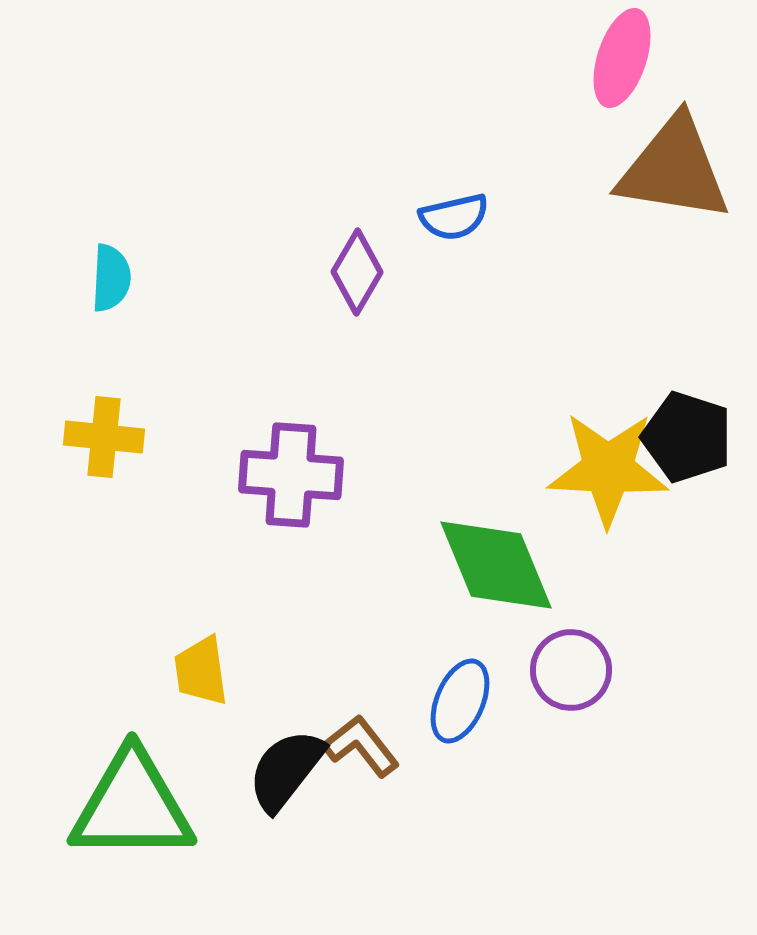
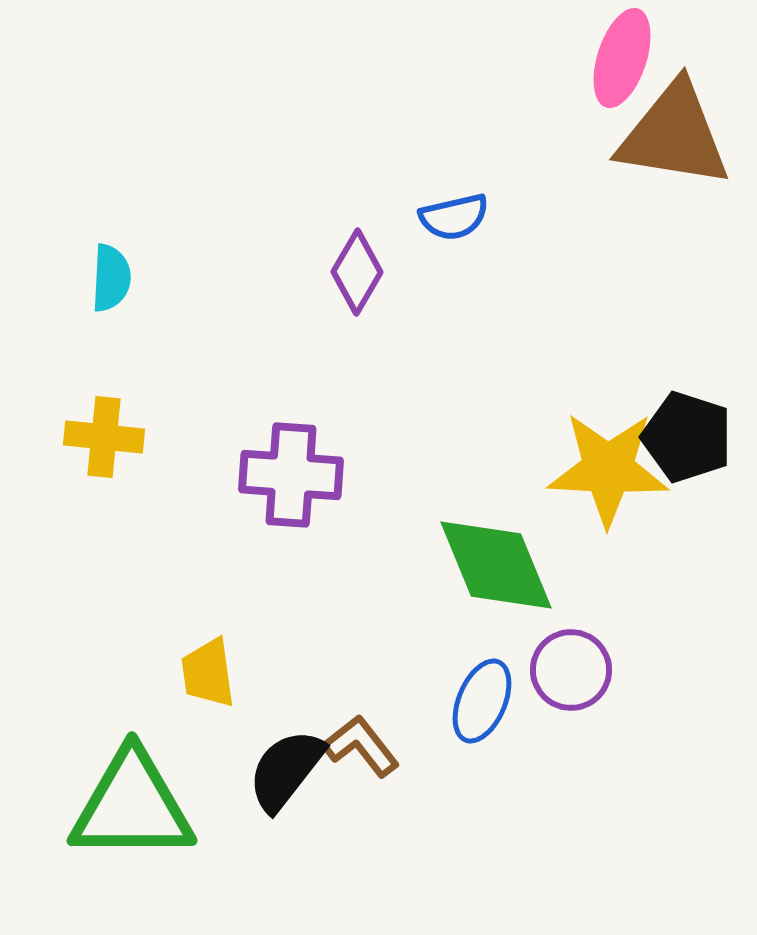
brown triangle: moved 34 px up
yellow trapezoid: moved 7 px right, 2 px down
blue ellipse: moved 22 px right
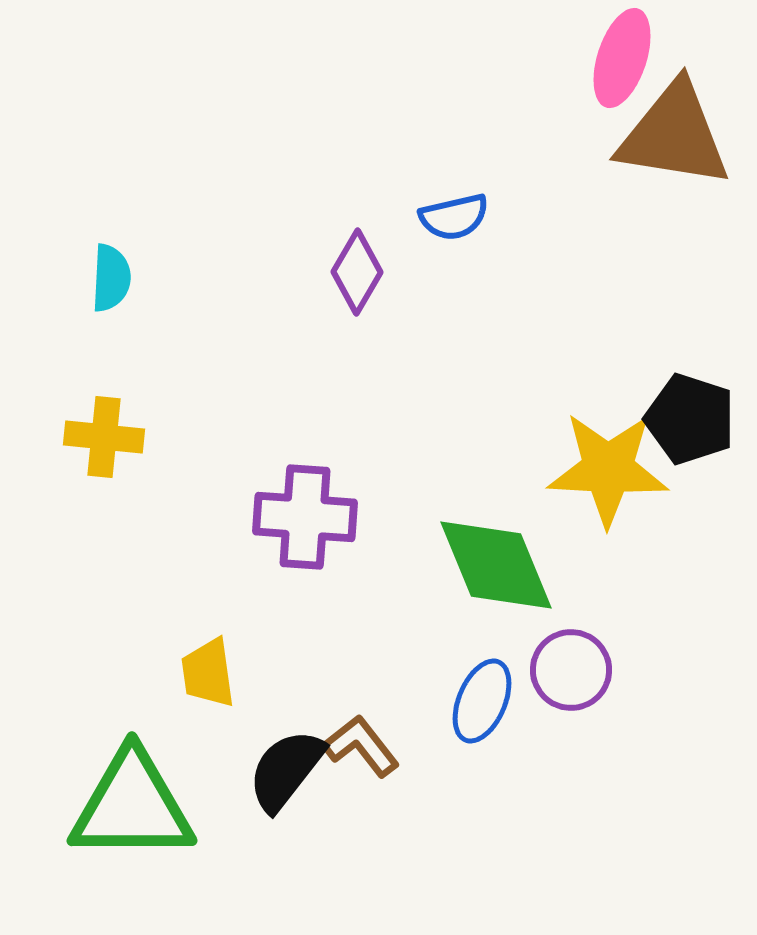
black pentagon: moved 3 px right, 18 px up
purple cross: moved 14 px right, 42 px down
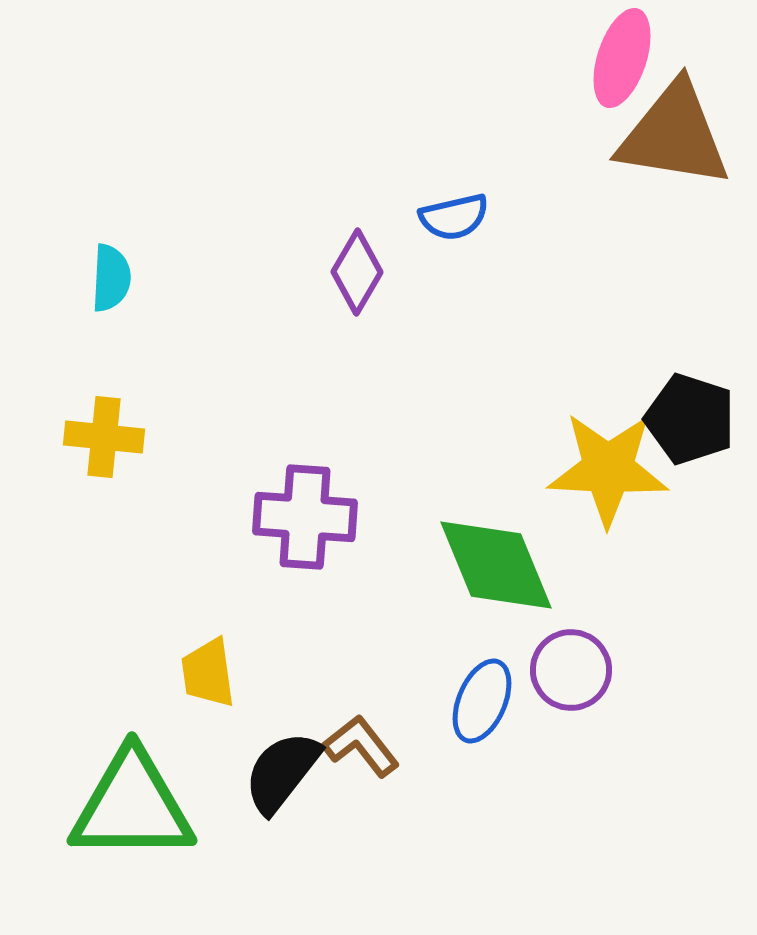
black semicircle: moved 4 px left, 2 px down
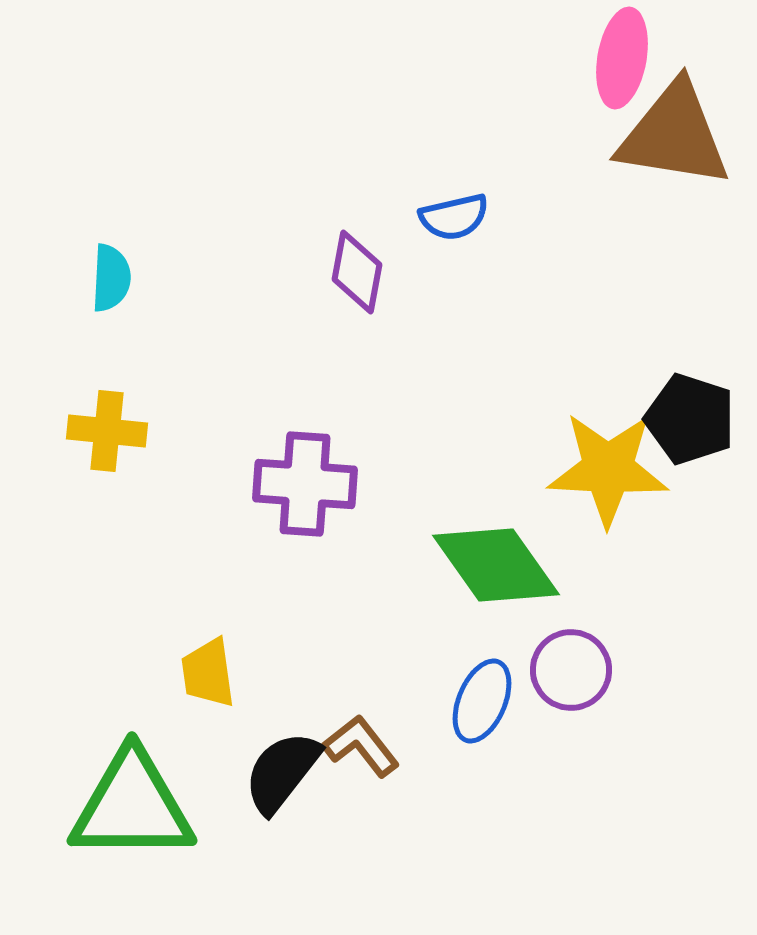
pink ellipse: rotated 8 degrees counterclockwise
purple diamond: rotated 20 degrees counterclockwise
yellow cross: moved 3 px right, 6 px up
purple cross: moved 33 px up
green diamond: rotated 13 degrees counterclockwise
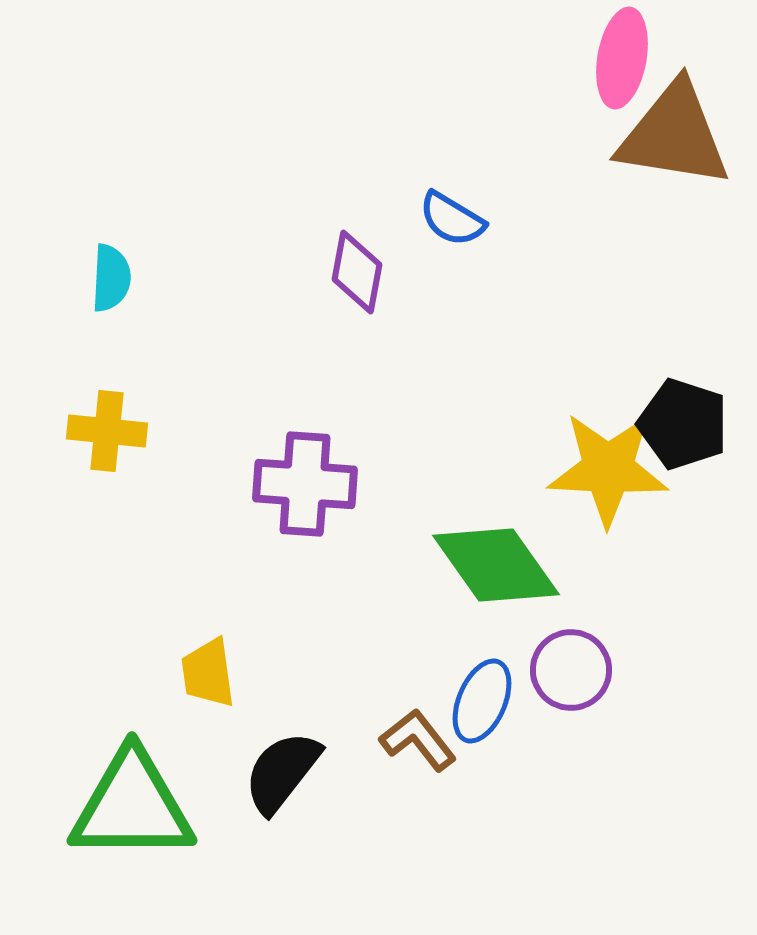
blue semicircle: moved 2 px left, 2 px down; rotated 44 degrees clockwise
black pentagon: moved 7 px left, 5 px down
brown L-shape: moved 57 px right, 6 px up
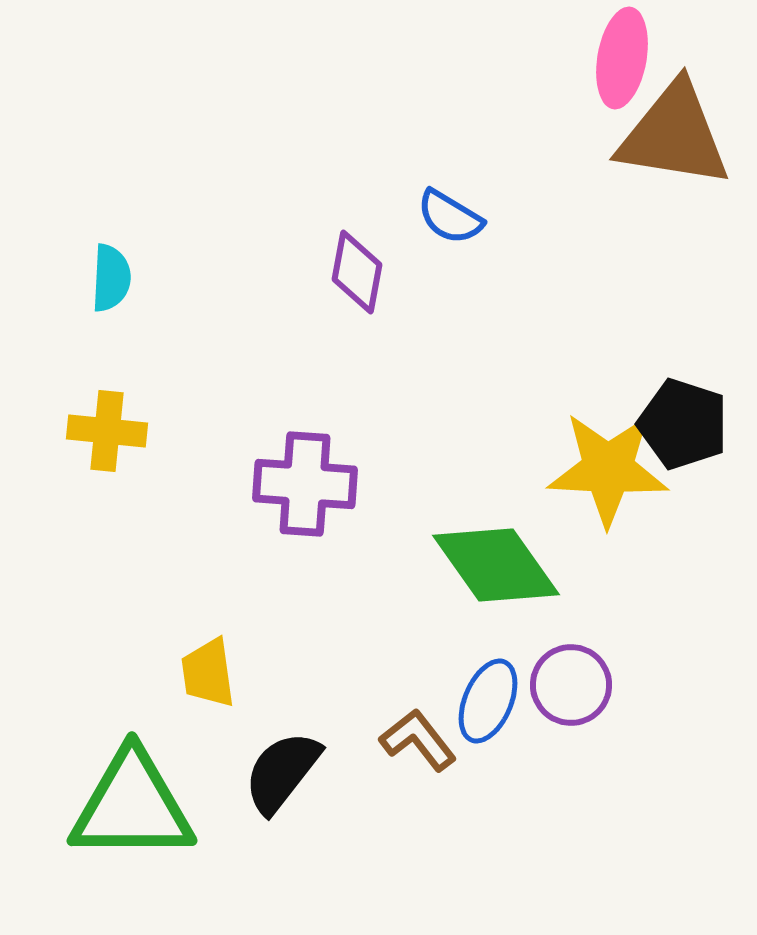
blue semicircle: moved 2 px left, 2 px up
purple circle: moved 15 px down
blue ellipse: moved 6 px right
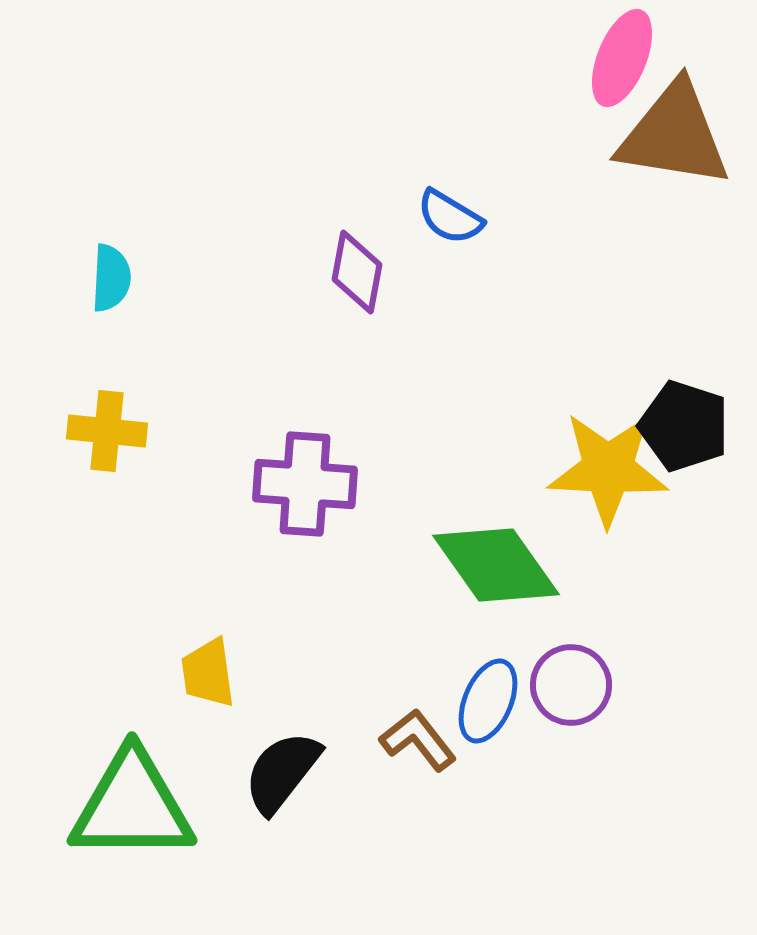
pink ellipse: rotated 12 degrees clockwise
black pentagon: moved 1 px right, 2 px down
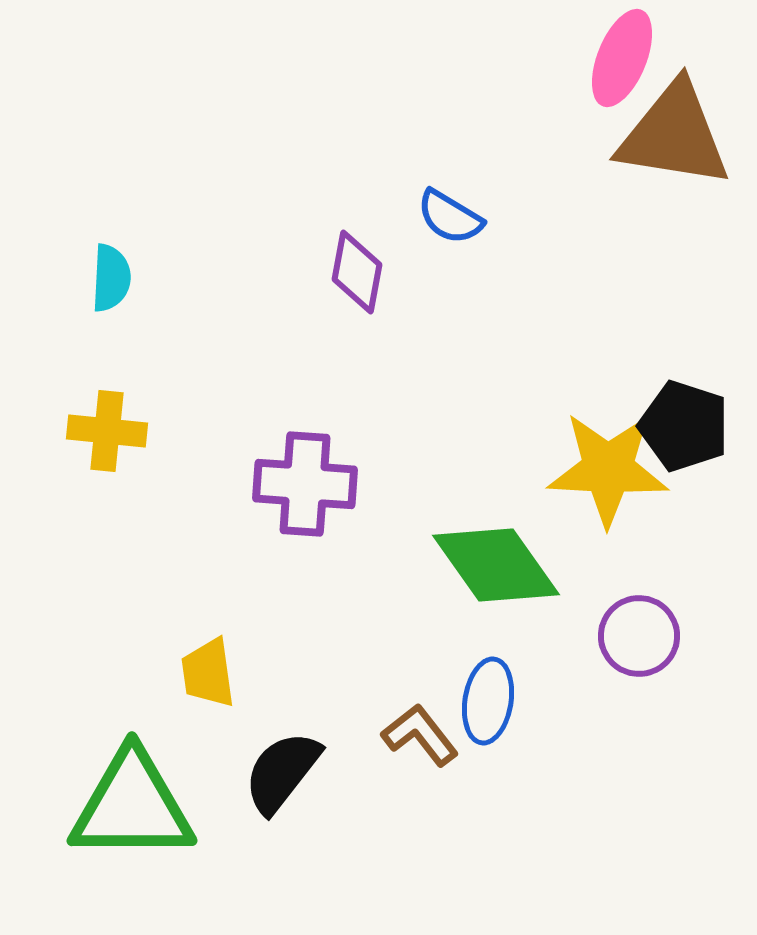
purple circle: moved 68 px right, 49 px up
blue ellipse: rotated 14 degrees counterclockwise
brown L-shape: moved 2 px right, 5 px up
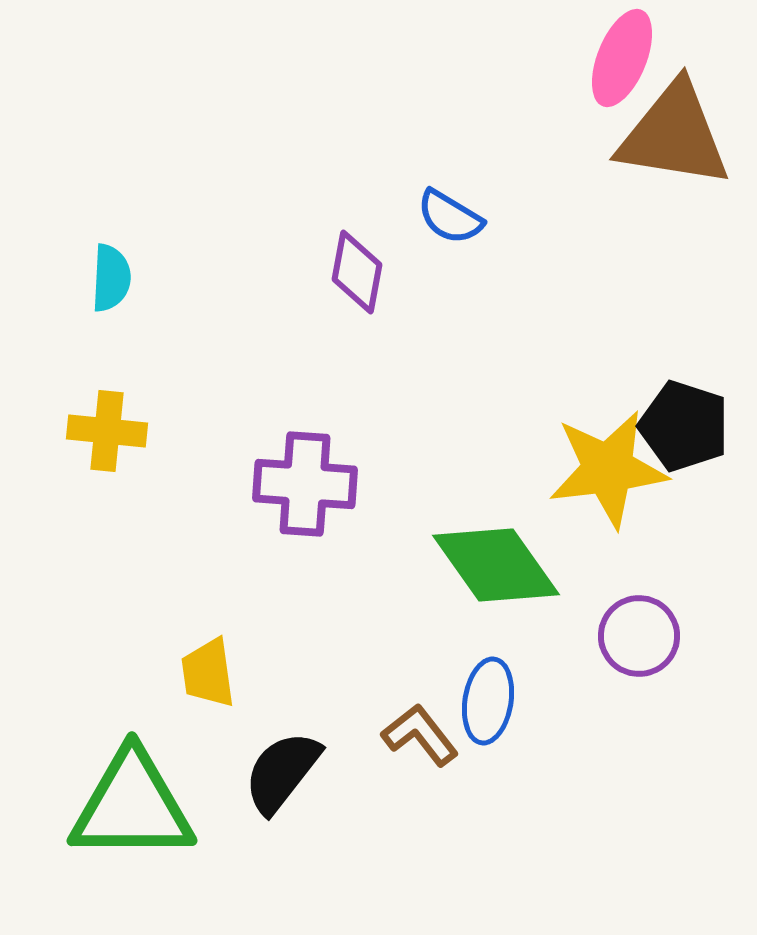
yellow star: rotated 10 degrees counterclockwise
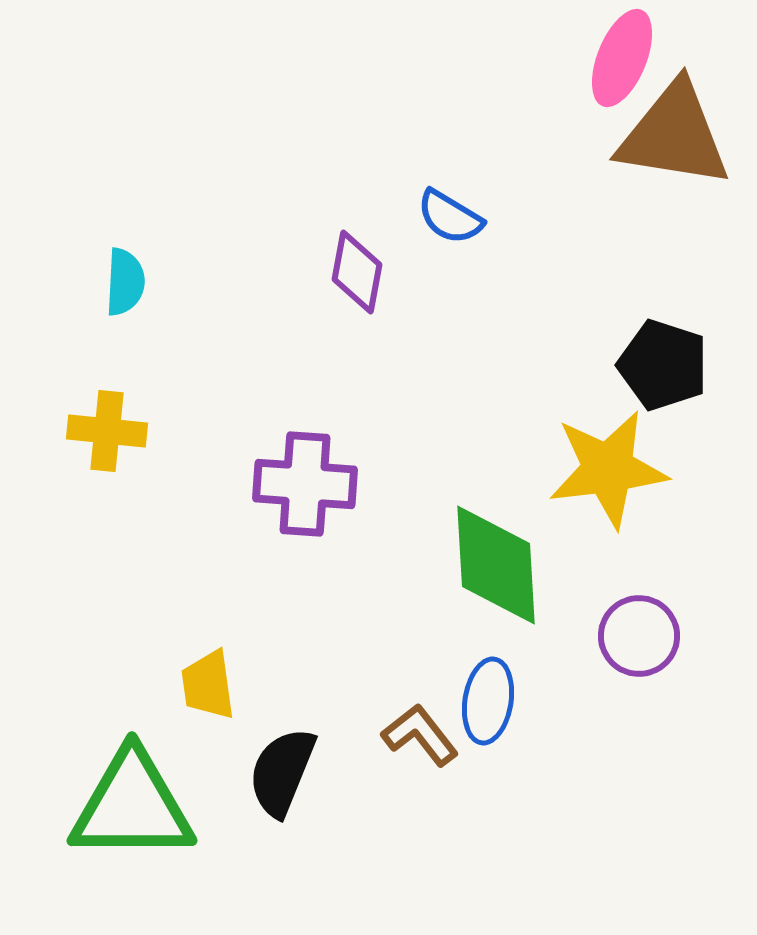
cyan semicircle: moved 14 px right, 4 px down
black pentagon: moved 21 px left, 61 px up
green diamond: rotated 32 degrees clockwise
yellow trapezoid: moved 12 px down
black semicircle: rotated 16 degrees counterclockwise
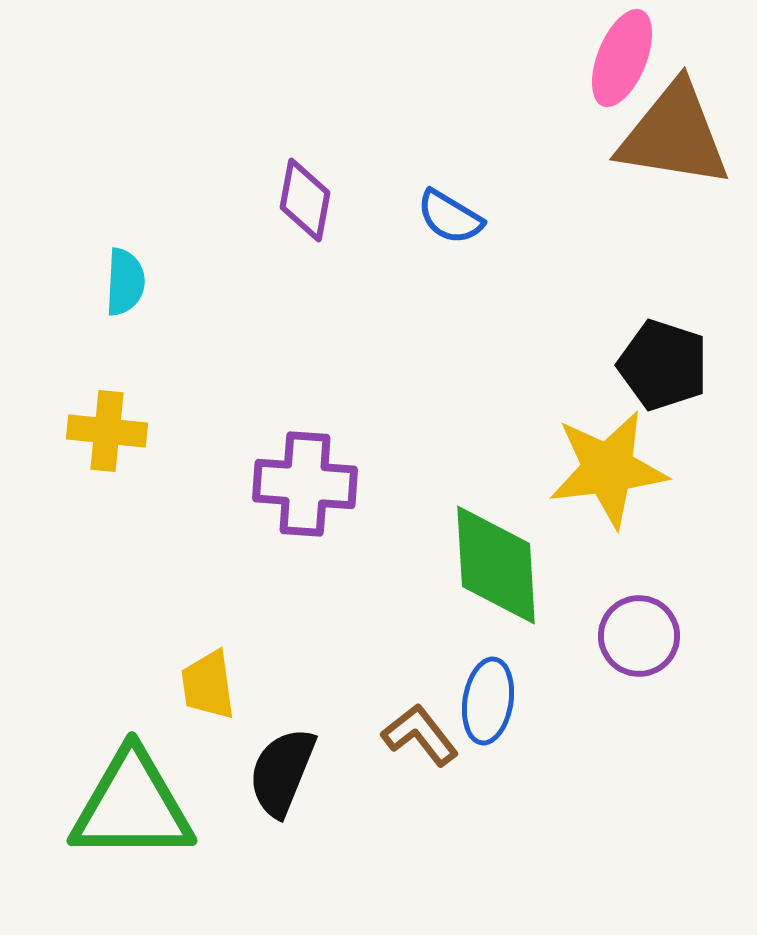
purple diamond: moved 52 px left, 72 px up
